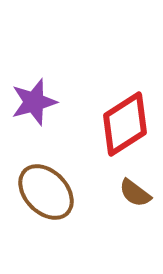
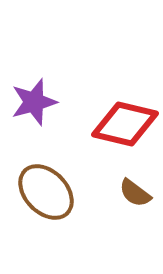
red diamond: rotated 46 degrees clockwise
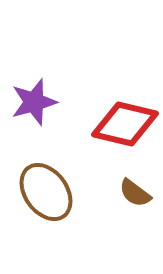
brown ellipse: rotated 8 degrees clockwise
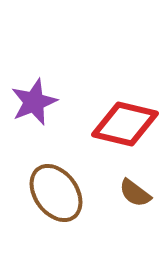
purple star: rotated 6 degrees counterclockwise
brown ellipse: moved 10 px right, 1 px down
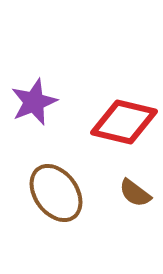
red diamond: moved 1 px left, 2 px up
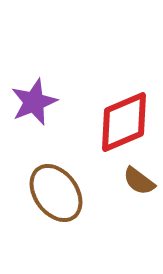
red diamond: rotated 36 degrees counterclockwise
brown semicircle: moved 4 px right, 12 px up
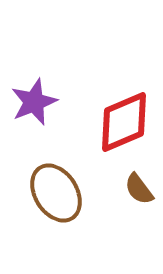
brown semicircle: moved 8 px down; rotated 16 degrees clockwise
brown ellipse: rotated 4 degrees clockwise
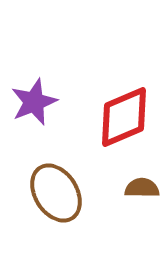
red diamond: moved 5 px up
brown semicircle: moved 3 px right, 1 px up; rotated 128 degrees clockwise
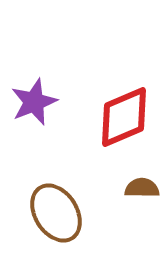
brown ellipse: moved 20 px down
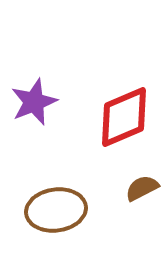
brown semicircle: rotated 28 degrees counterclockwise
brown ellipse: moved 3 px up; rotated 66 degrees counterclockwise
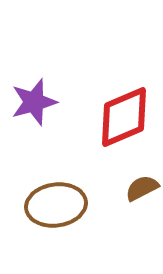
purple star: rotated 6 degrees clockwise
brown ellipse: moved 5 px up
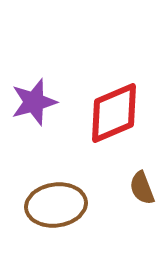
red diamond: moved 10 px left, 4 px up
brown semicircle: rotated 84 degrees counterclockwise
